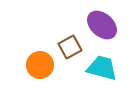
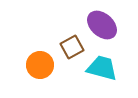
brown square: moved 2 px right
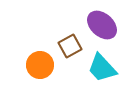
brown square: moved 2 px left, 1 px up
cyan trapezoid: rotated 148 degrees counterclockwise
